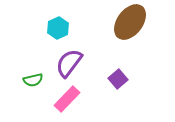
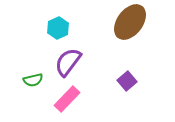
purple semicircle: moved 1 px left, 1 px up
purple square: moved 9 px right, 2 px down
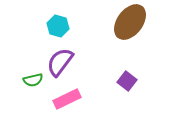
cyan hexagon: moved 2 px up; rotated 20 degrees counterclockwise
purple semicircle: moved 8 px left
purple square: rotated 12 degrees counterclockwise
pink rectangle: rotated 20 degrees clockwise
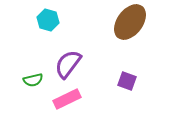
cyan hexagon: moved 10 px left, 6 px up
purple semicircle: moved 8 px right, 2 px down
purple square: rotated 18 degrees counterclockwise
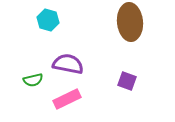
brown ellipse: rotated 42 degrees counterclockwise
purple semicircle: rotated 64 degrees clockwise
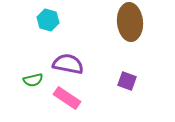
pink rectangle: moved 1 px up; rotated 60 degrees clockwise
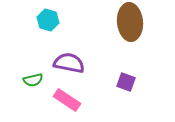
purple semicircle: moved 1 px right, 1 px up
purple square: moved 1 px left, 1 px down
pink rectangle: moved 2 px down
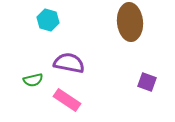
purple square: moved 21 px right
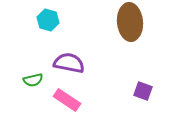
purple square: moved 4 px left, 9 px down
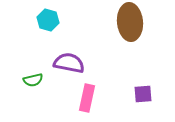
purple square: moved 3 px down; rotated 24 degrees counterclockwise
pink rectangle: moved 20 px right, 2 px up; rotated 68 degrees clockwise
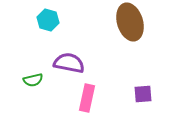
brown ellipse: rotated 12 degrees counterclockwise
